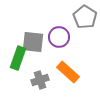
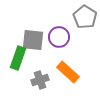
gray square: moved 2 px up
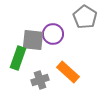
purple circle: moved 6 px left, 3 px up
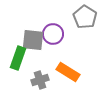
orange rectangle: rotated 10 degrees counterclockwise
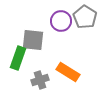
purple circle: moved 8 px right, 13 px up
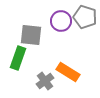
gray pentagon: rotated 15 degrees counterclockwise
gray square: moved 2 px left, 5 px up
gray cross: moved 5 px right, 1 px down; rotated 18 degrees counterclockwise
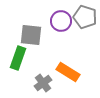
gray cross: moved 2 px left, 2 px down
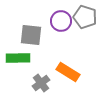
green rectangle: rotated 70 degrees clockwise
gray cross: moved 2 px left
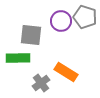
orange rectangle: moved 2 px left
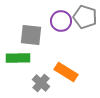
gray cross: rotated 12 degrees counterclockwise
